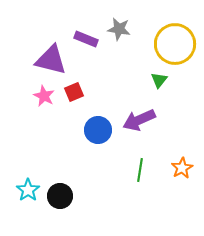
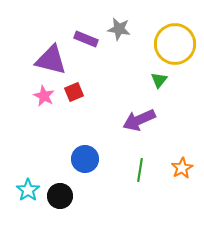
blue circle: moved 13 px left, 29 px down
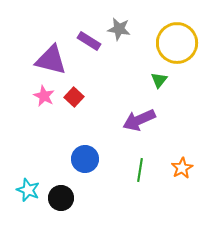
purple rectangle: moved 3 px right, 2 px down; rotated 10 degrees clockwise
yellow circle: moved 2 px right, 1 px up
red square: moved 5 px down; rotated 24 degrees counterclockwise
cyan star: rotated 15 degrees counterclockwise
black circle: moved 1 px right, 2 px down
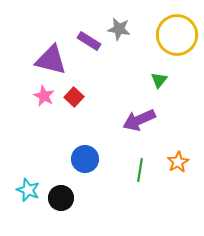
yellow circle: moved 8 px up
orange star: moved 4 px left, 6 px up
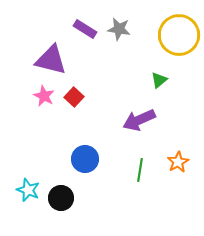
yellow circle: moved 2 px right
purple rectangle: moved 4 px left, 12 px up
green triangle: rotated 12 degrees clockwise
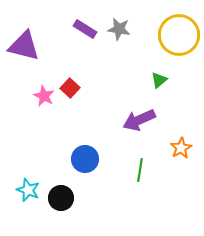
purple triangle: moved 27 px left, 14 px up
red square: moved 4 px left, 9 px up
orange star: moved 3 px right, 14 px up
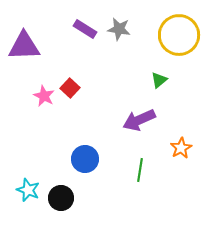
purple triangle: rotated 16 degrees counterclockwise
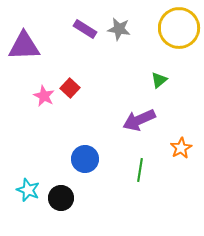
yellow circle: moved 7 px up
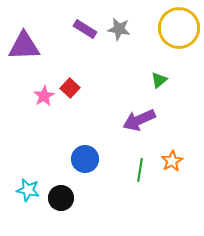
pink star: rotated 15 degrees clockwise
orange star: moved 9 px left, 13 px down
cyan star: rotated 10 degrees counterclockwise
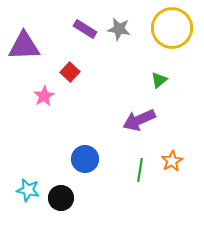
yellow circle: moved 7 px left
red square: moved 16 px up
